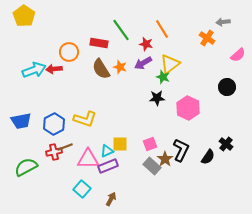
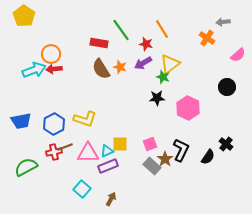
orange circle: moved 18 px left, 2 px down
pink triangle: moved 6 px up
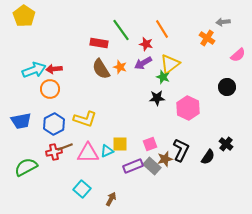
orange circle: moved 1 px left, 35 px down
brown star: rotated 21 degrees clockwise
purple rectangle: moved 25 px right
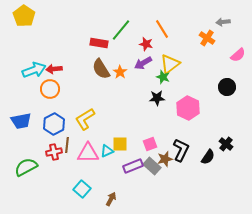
green line: rotated 75 degrees clockwise
orange star: moved 5 px down; rotated 16 degrees clockwise
yellow L-shape: rotated 130 degrees clockwise
brown line: moved 2 px right, 2 px up; rotated 63 degrees counterclockwise
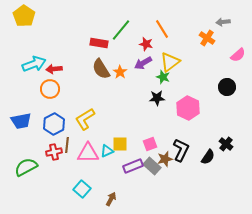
yellow triangle: moved 2 px up
cyan arrow: moved 6 px up
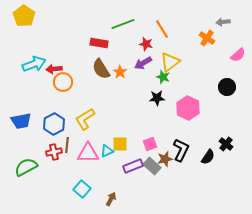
green line: moved 2 px right, 6 px up; rotated 30 degrees clockwise
orange circle: moved 13 px right, 7 px up
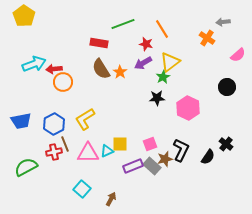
green star: rotated 24 degrees clockwise
brown line: moved 2 px left, 1 px up; rotated 28 degrees counterclockwise
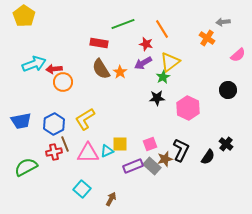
black circle: moved 1 px right, 3 px down
